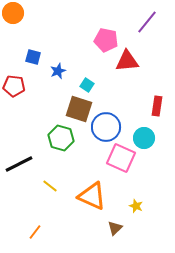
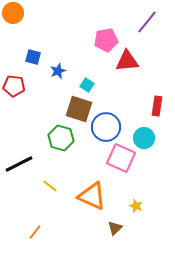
pink pentagon: rotated 20 degrees counterclockwise
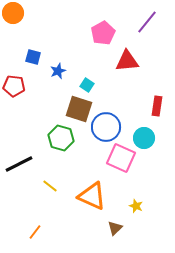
pink pentagon: moved 3 px left, 7 px up; rotated 20 degrees counterclockwise
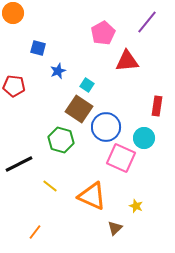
blue square: moved 5 px right, 9 px up
brown square: rotated 16 degrees clockwise
green hexagon: moved 2 px down
